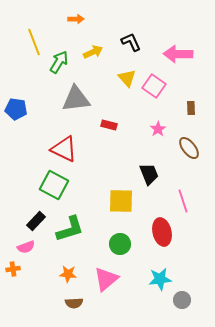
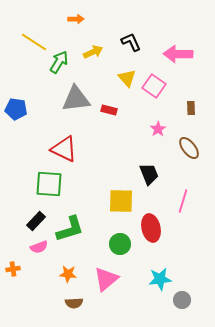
yellow line: rotated 36 degrees counterclockwise
red rectangle: moved 15 px up
green square: moved 5 px left, 1 px up; rotated 24 degrees counterclockwise
pink line: rotated 35 degrees clockwise
red ellipse: moved 11 px left, 4 px up
pink semicircle: moved 13 px right
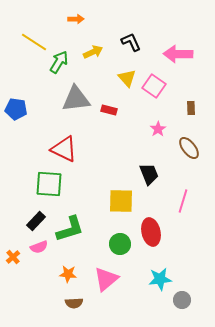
red ellipse: moved 4 px down
orange cross: moved 12 px up; rotated 32 degrees counterclockwise
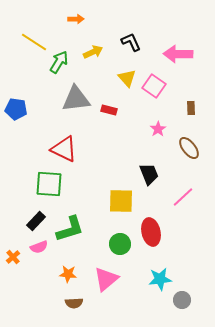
pink line: moved 4 px up; rotated 30 degrees clockwise
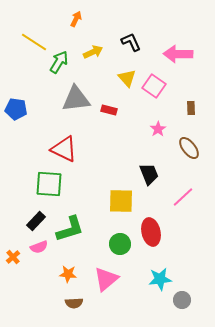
orange arrow: rotated 63 degrees counterclockwise
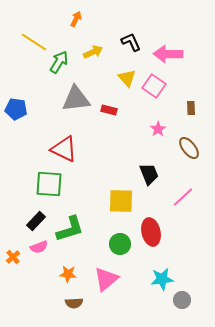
pink arrow: moved 10 px left
cyan star: moved 2 px right
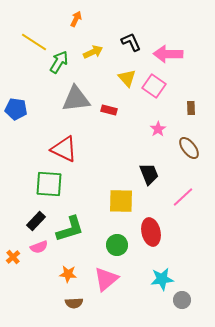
green circle: moved 3 px left, 1 px down
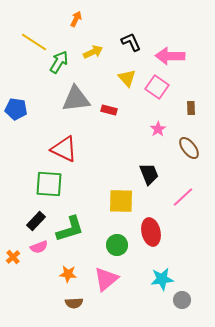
pink arrow: moved 2 px right, 2 px down
pink square: moved 3 px right, 1 px down
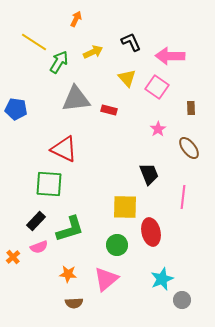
pink line: rotated 40 degrees counterclockwise
yellow square: moved 4 px right, 6 px down
cyan star: rotated 15 degrees counterclockwise
